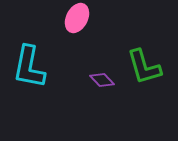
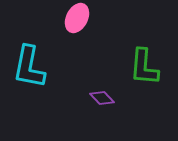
green L-shape: rotated 21 degrees clockwise
purple diamond: moved 18 px down
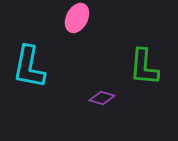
purple diamond: rotated 30 degrees counterclockwise
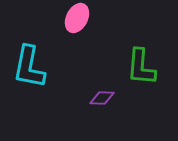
green L-shape: moved 3 px left
purple diamond: rotated 15 degrees counterclockwise
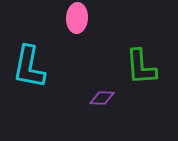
pink ellipse: rotated 24 degrees counterclockwise
green L-shape: rotated 9 degrees counterclockwise
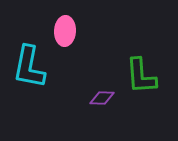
pink ellipse: moved 12 px left, 13 px down
green L-shape: moved 9 px down
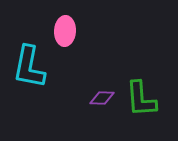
green L-shape: moved 23 px down
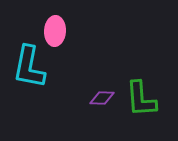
pink ellipse: moved 10 px left
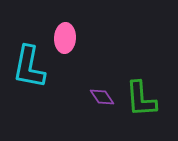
pink ellipse: moved 10 px right, 7 px down
purple diamond: moved 1 px up; rotated 55 degrees clockwise
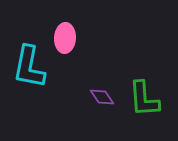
green L-shape: moved 3 px right
